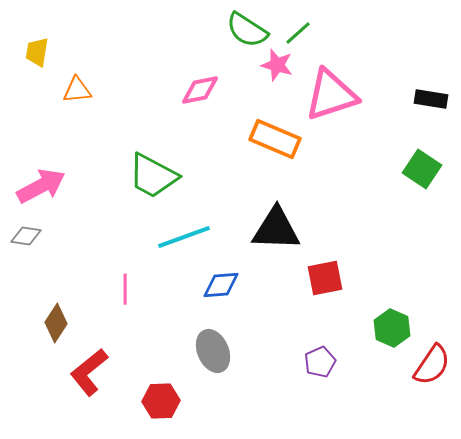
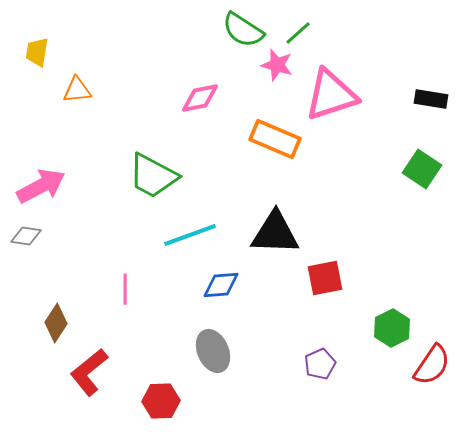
green semicircle: moved 4 px left
pink diamond: moved 8 px down
black triangle: moved 1 px left, 4 px down
cyan line: moved 6 px right, 2 px up
green hexagon: rotated 9 degrees clockwise
purple pentagon: moved 2 px down
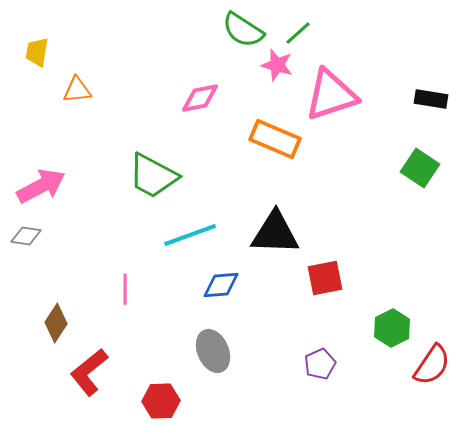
green square: moved 2 px left, 1 px up
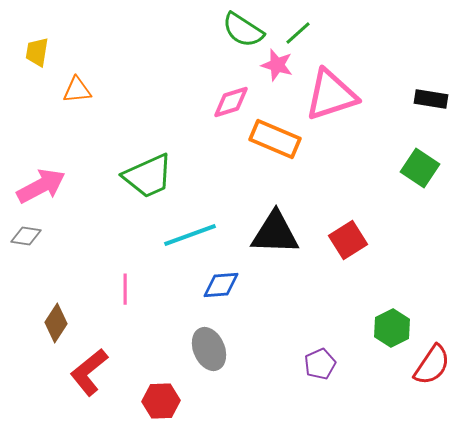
pink diamond: moved 31 px right, 4 px down; rotated 6 degrees counterclockwise
green trapezoid: moved 5 px left; rotated 52 degrees counterclockwise
red square: moved 23 px right, 38 px up; rotated 21 degrees counterclockwise
gray ellipse: moved 4 px left, 2 px up
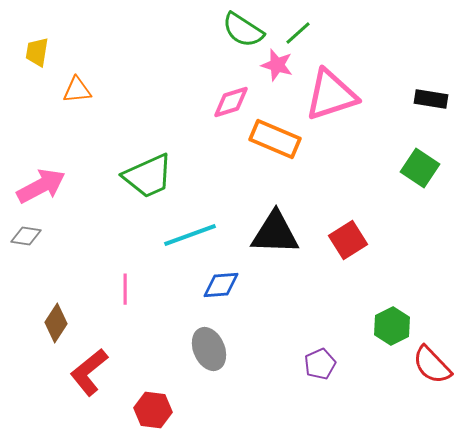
green hexagon: moved 2 px up
red semicircle: rotated 102 degrees clockwise
red hexagon: moved 8 px left, 9 px down; rotated 9 degrees clockwise
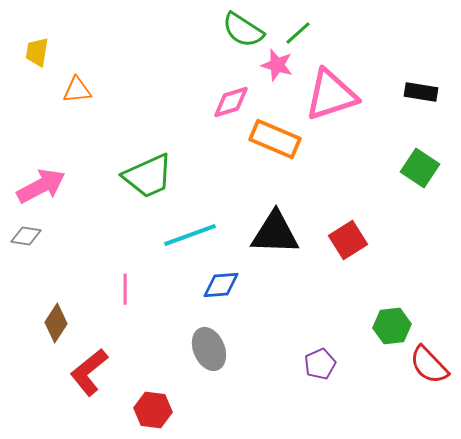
black rectangle: moved 10 px left, 7 px up
green hexagon: rotated 21 degrees clockwise
red semicircle: moved 3 px left
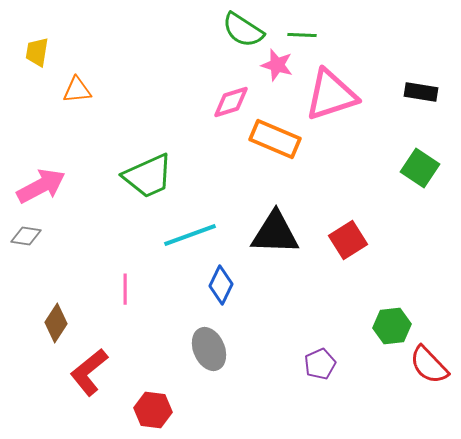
green line: moved 4 px right, 2 px down; rotated 44 degrees clockwise
blue diamond: rotated 60 degrees counterclockwise
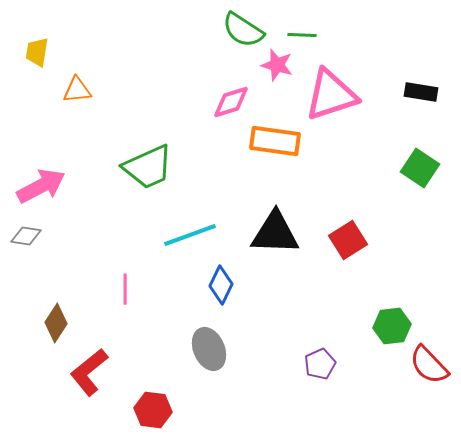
orange rectangle: moved 2 px down; rotated 15 degrees counterclockwise
green trapezoid: moved 9 px up
